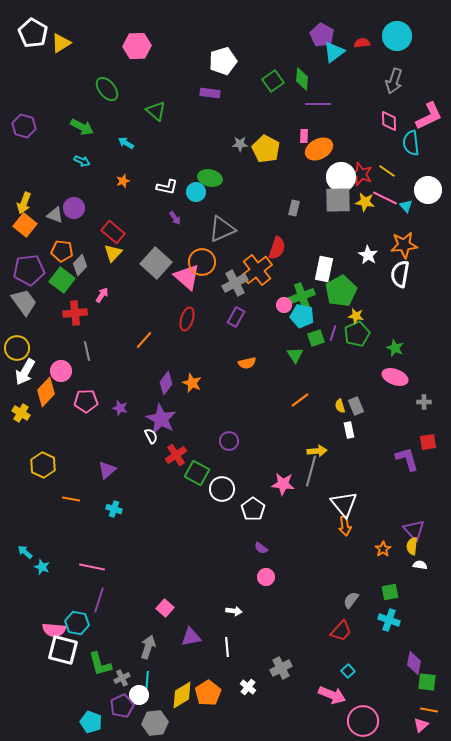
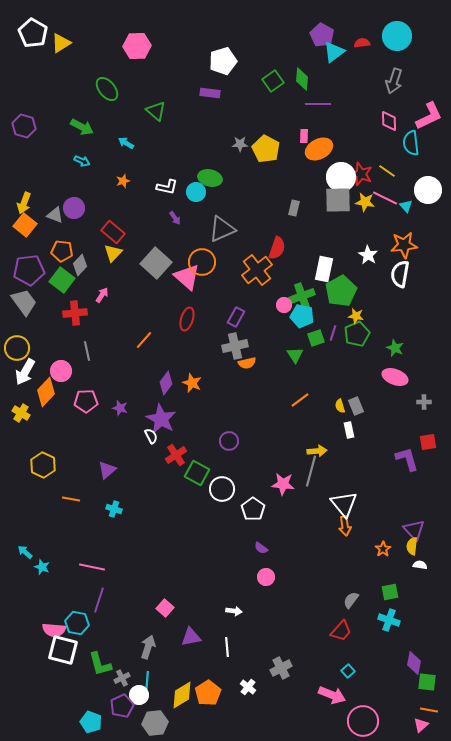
gray cross at (235, 283): moved 63 px down; rotated 15 degrees clockwise
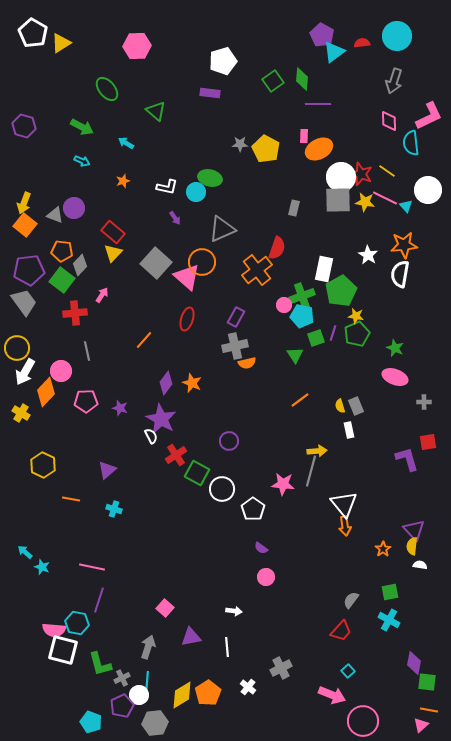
cyan cross at (389, 620): rotated 10 degrees clockwise
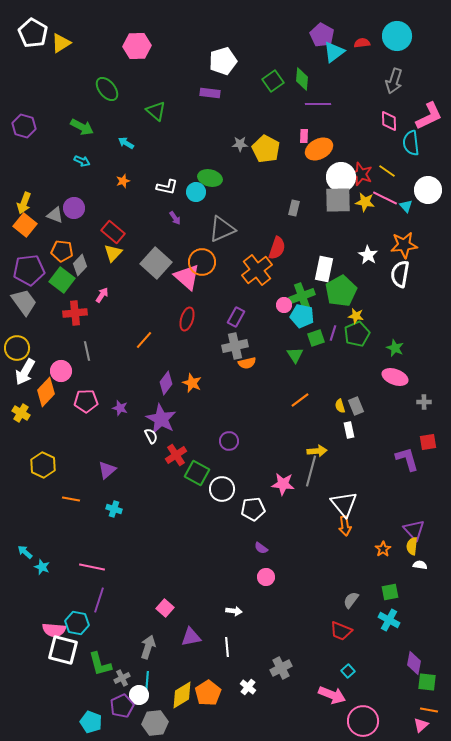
white pentagon at (253, 509): rotated 30 degrees clockwise
red trapezoid at (341, 631): rotated 70 degrees clockwise
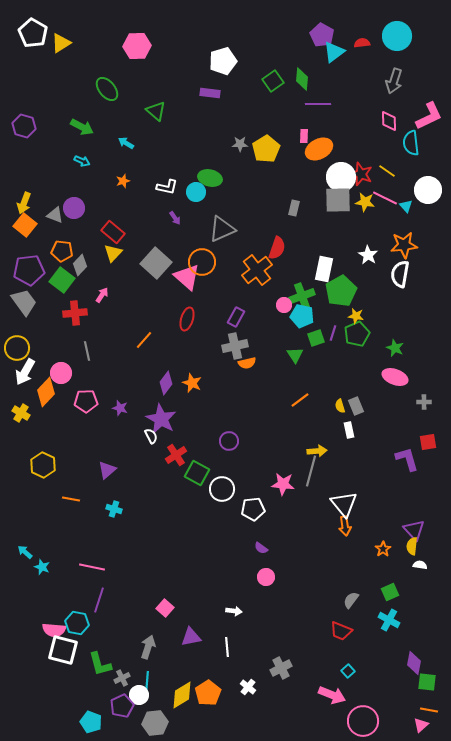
yellow pentagon at (266, 149): rotated 12 degrees clockwise
pink circle at (61, 371): moved 2 px down
green square at (390, 592): rotated 12 degrees counterclockwise
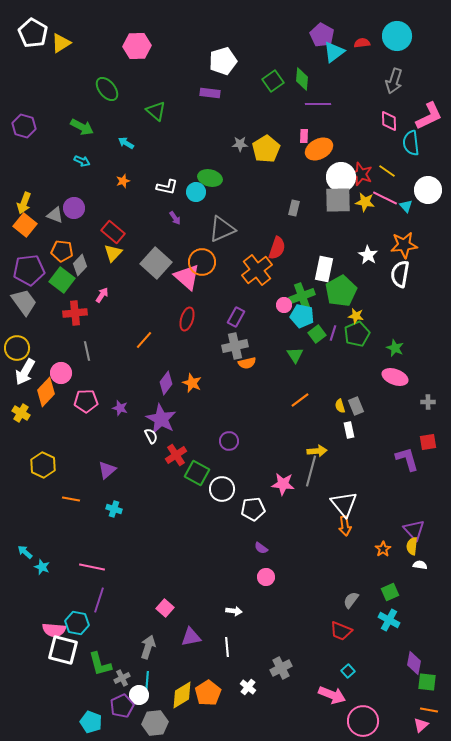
green square at (316, 338): moved 1 px right, 4 px up; rotated 18 degrees counterclockwise
gray cross at (424, 402): moved 4 px right
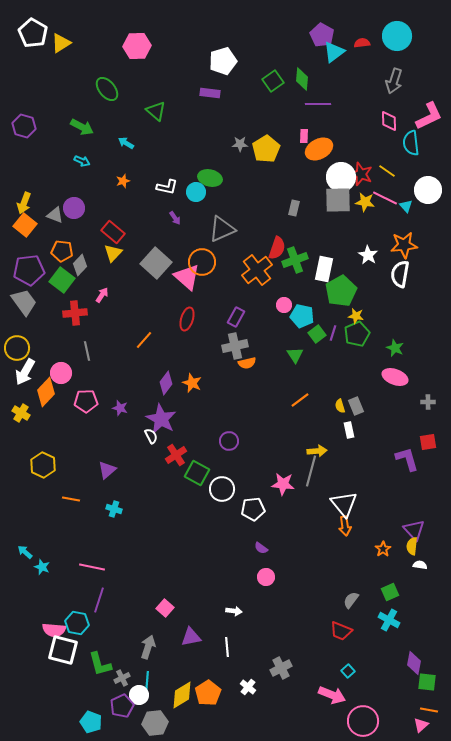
green cross at (302, 296): moved 7 px left, 36 px up
